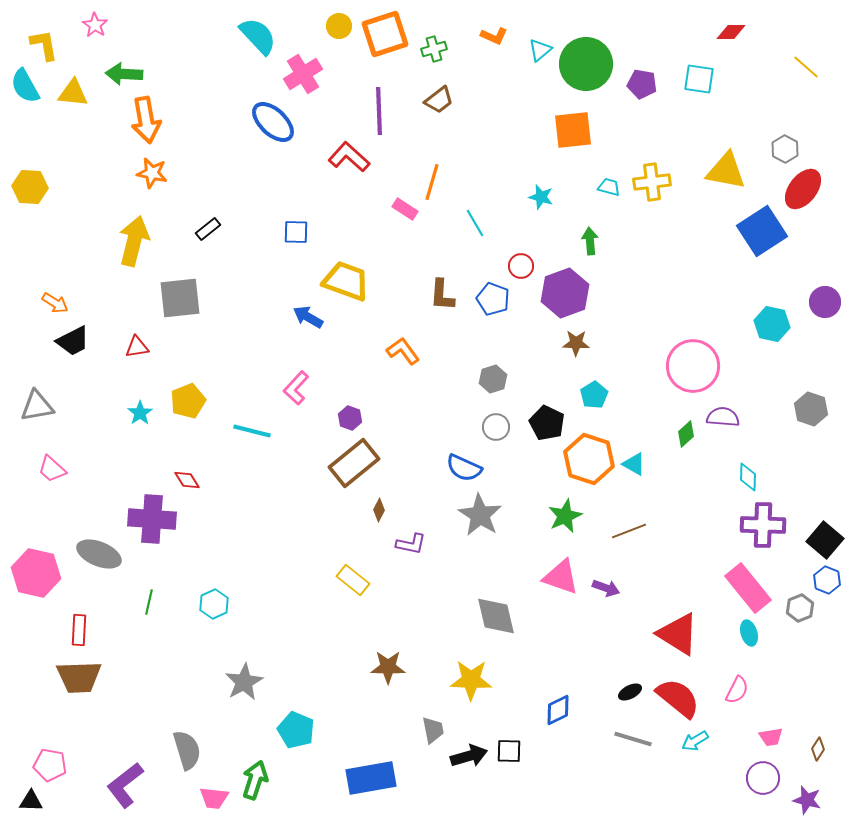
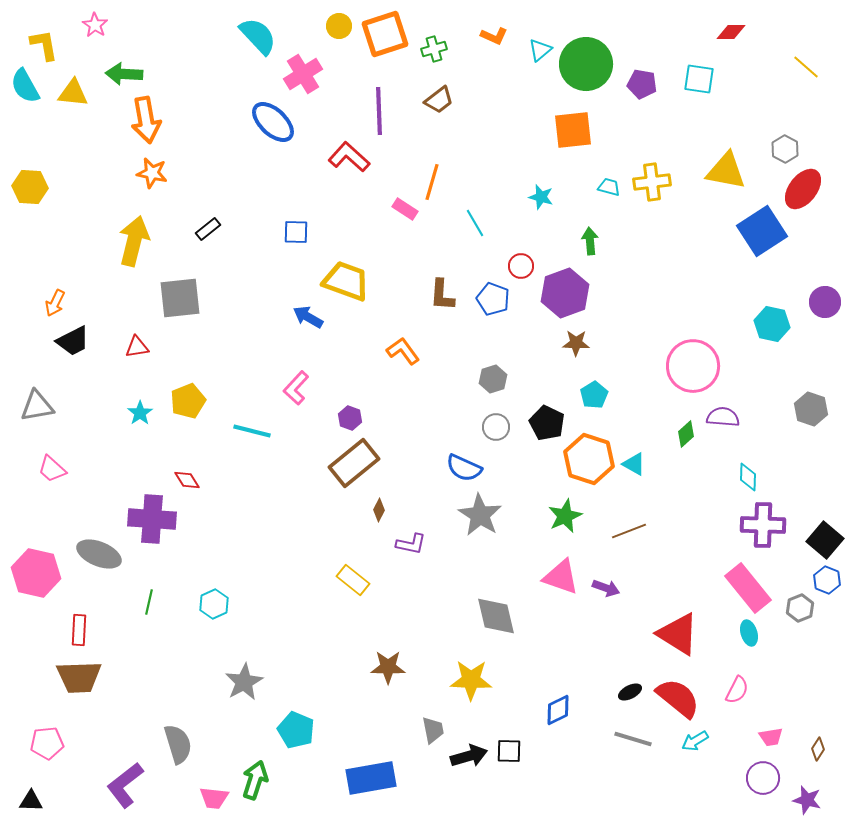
orange arrow at (55, 303): rotated 84 degrees clockwise
gray semicircle at (187, 750): moved 9 px left, 6 px up
pink pentagon at (50, 765): moved 3 px left, 22 px up; rotated 16 degrees counterclockwise
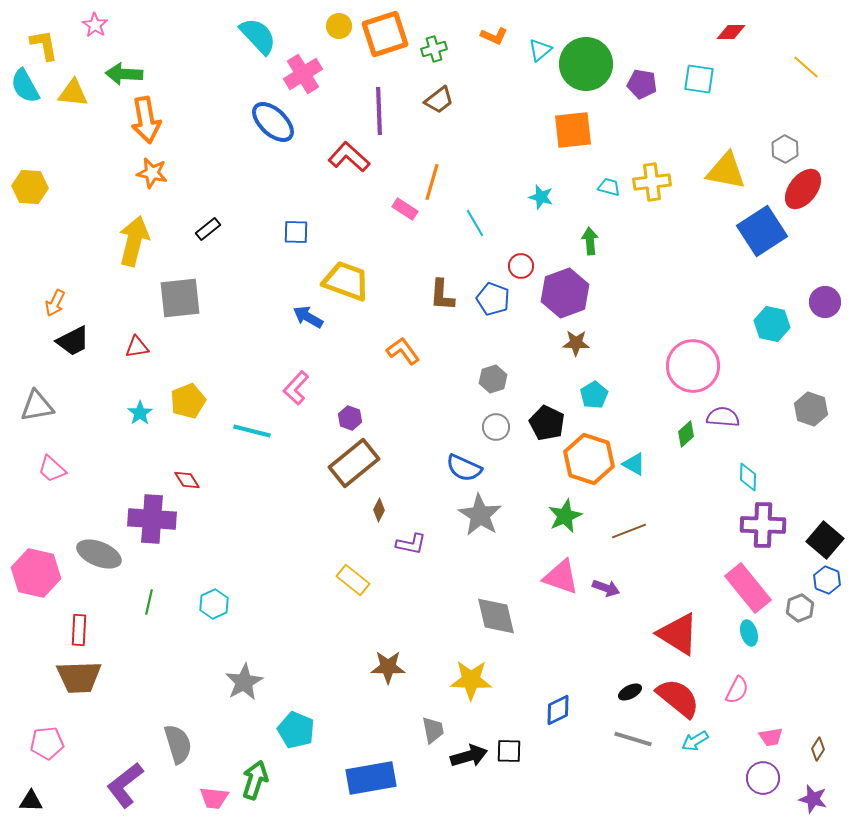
purple star at (807, 800): moved 6 px right, 1 px up
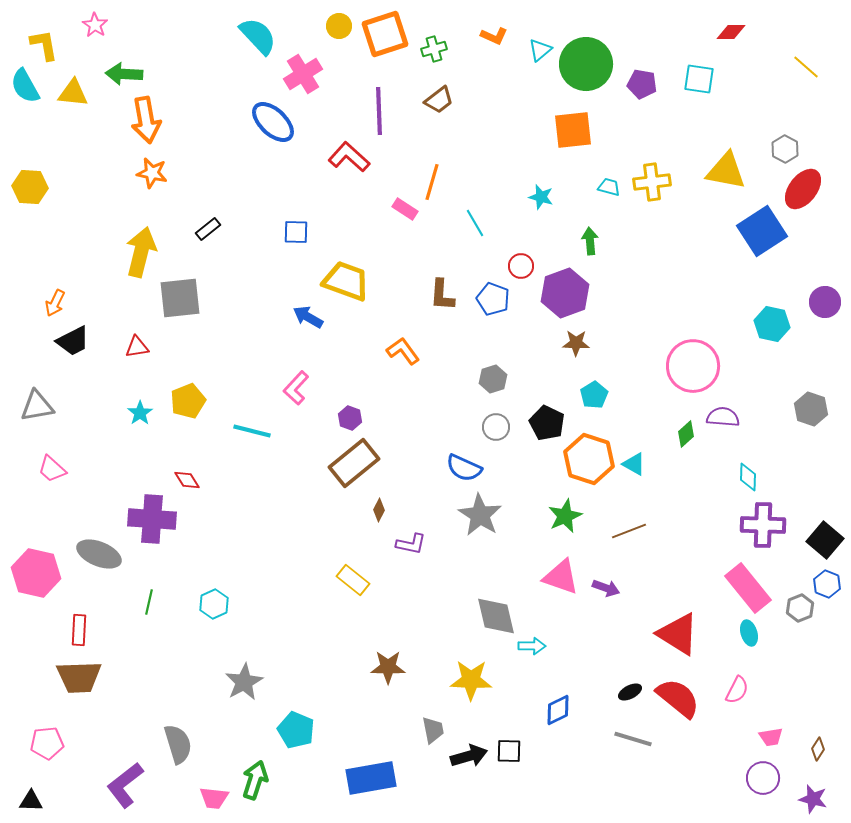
yellow arrow at (134, 241): moved 7 px right, 11 px down
blue hexagon at (827, 580): moved 4 px down
cyan arrow at (695, 741): moved 163 px left, 95 px up; rotated 148 degrees counterclockwise
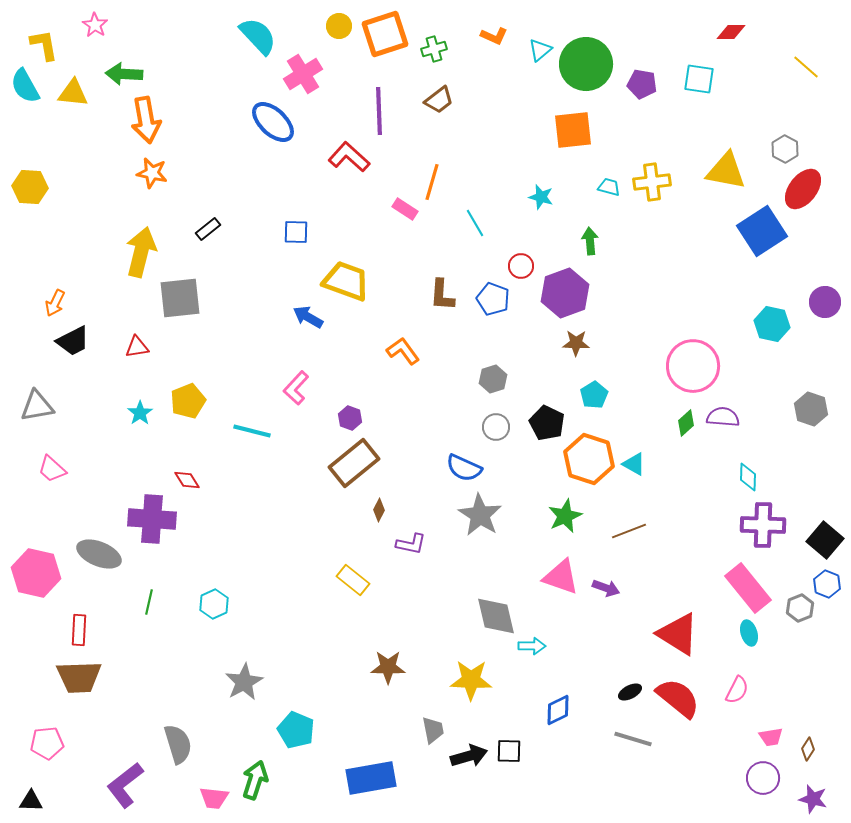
green diamond at (686, 434): moved 11 px up
brown diamond at (818, 749): moved 10 px left
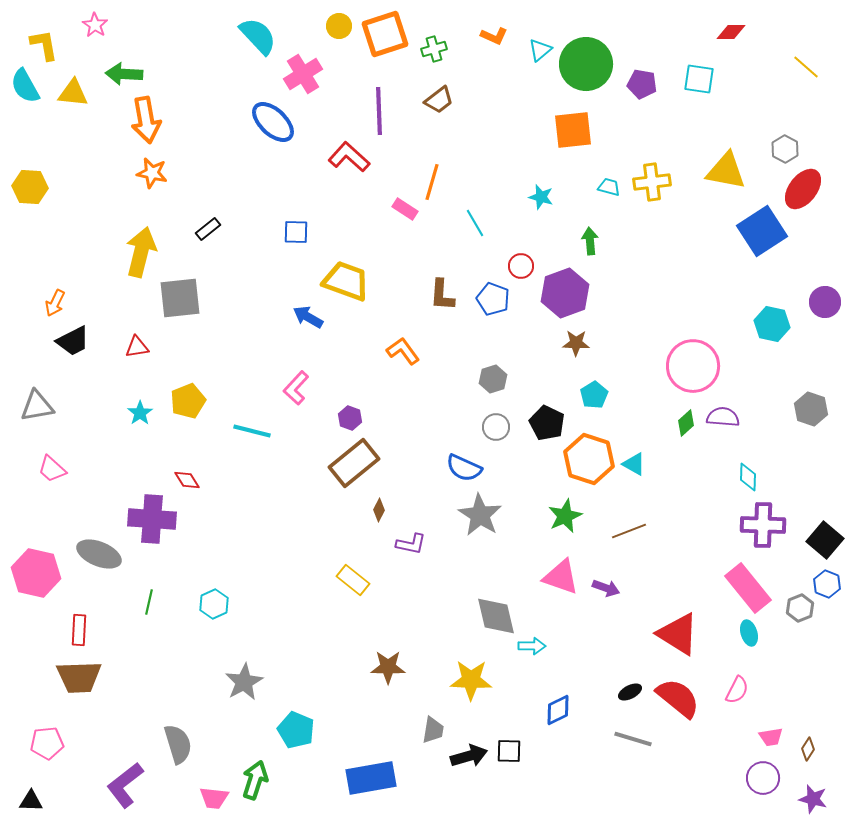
gray trapezoid at (433, 730): rotated 20 degrees clockwise
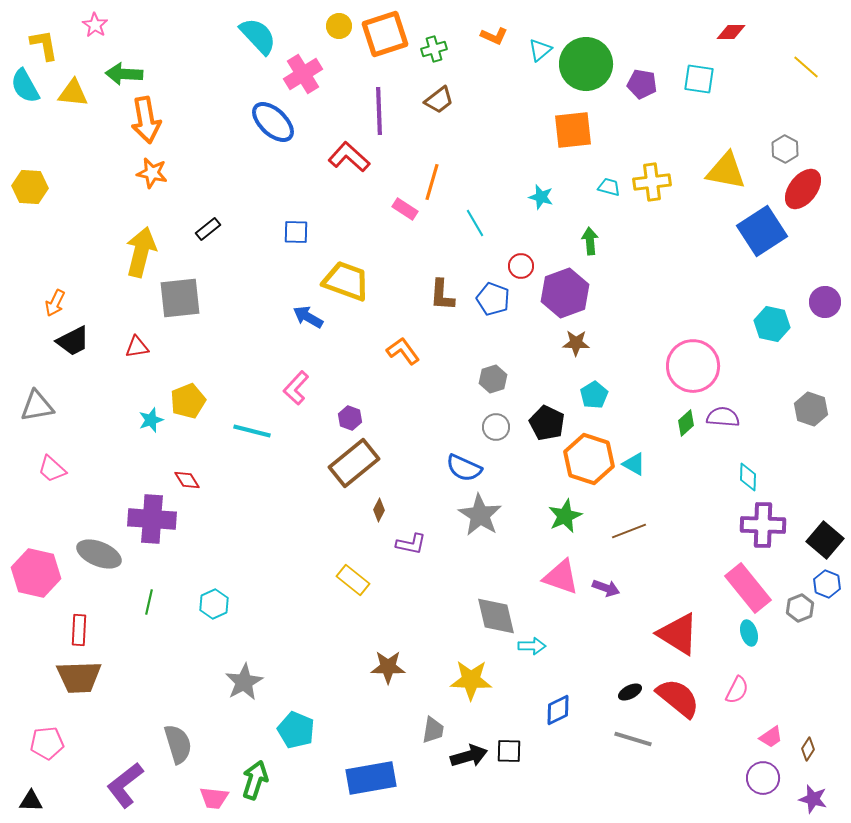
cyan star at (140, 413): moved 11 px right, 7 px down; rotated 15 degrees clockwise
pink trapezoid at (771, 737): rotated 25 degrees counterclockwise
